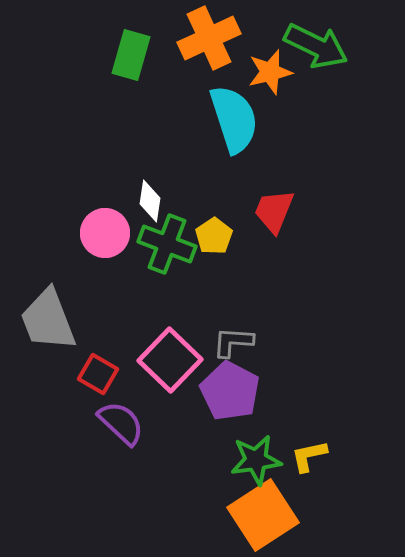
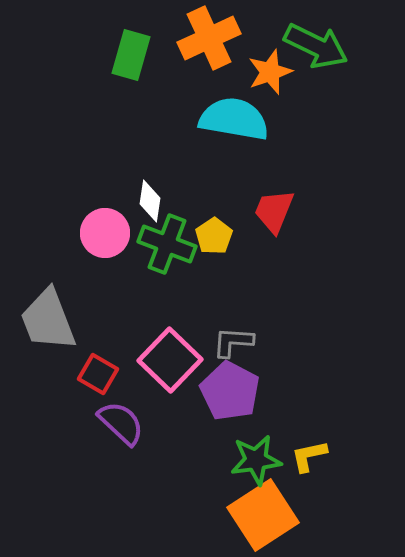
orange star: rotated 6 degrees counterclockwise
cyan semicircle: rotated 62 degrees counterclockwise
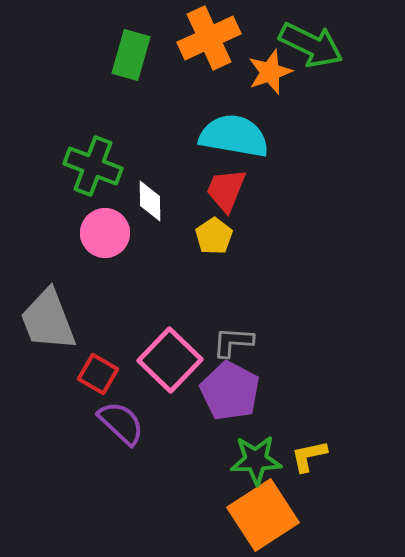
green arrow: moved 5 px left, 1 px up
cyan semicircle: moved 17 px down
white diamond: rotated 9 degrees counterclockwise
red trapezoid: moved 48 px left, 21 px up
green cross: moved 74 px left, 78 px up
green star: rotated 6 degrees clockwise
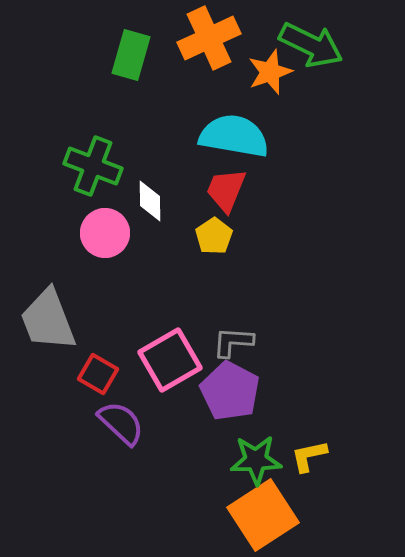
pink square: rotated 16 degrees clockwise
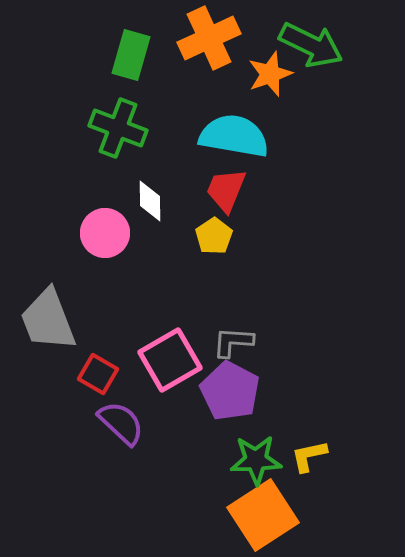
orange star: moved 2 px down
green cross: moved 25 px right, 38 px up
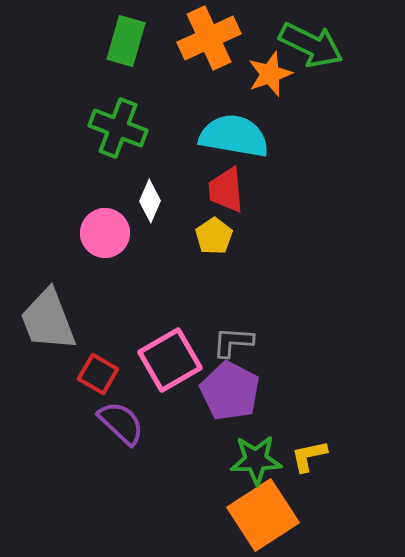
green rectangle: moved 5 px left, 14 px up
red trapezoid: rotated 27 degrees counterclockwise
white diamond: rotated 24 degrees clockwise
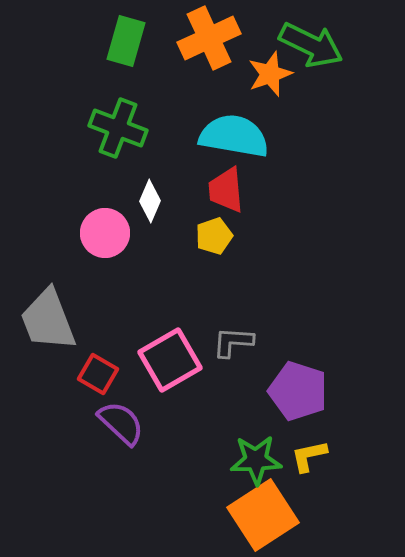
yellow pentagon: rotated 15 degrees clockwise
purple pentagon: moved 68 px right; rotated 10 degrees counterclockwise
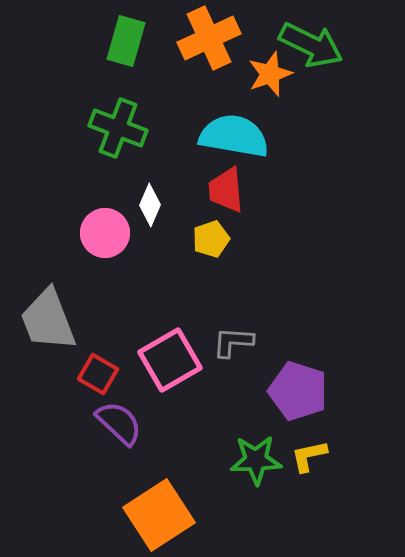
white diamond: moved 4 px down
yellow pentagon: moved 3 px left, 3 px down
purple semicircle: moved 2 px left
orange square: moved 104 px left
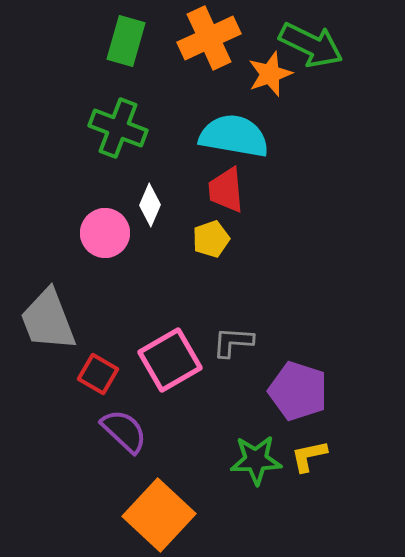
purple semicircle: moved 5 px right, 8 px down
orange square: rotated 14 degrees counterclockwise
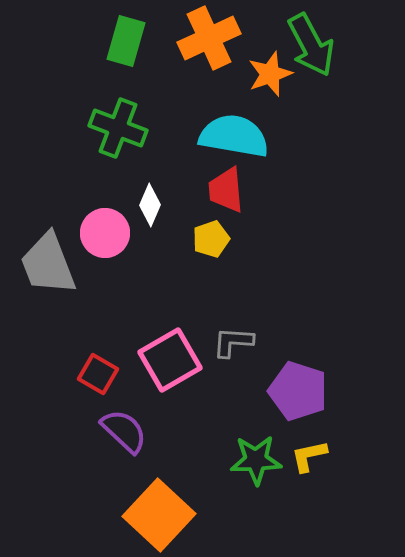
green arrow: rotated 36 degrees clockwise
gray trapezoid: moved 56 px up
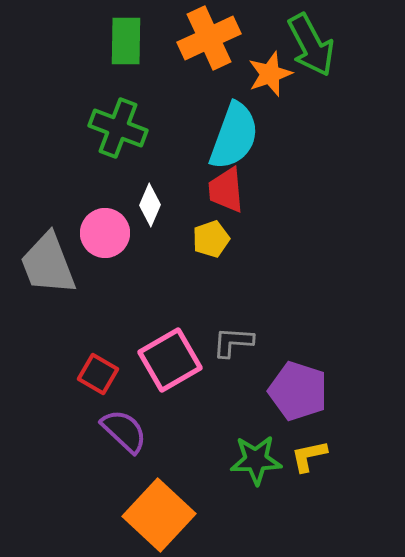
green rectangle: rotated 15 degrees counterclockwise
cyan semicircle: rotated 100 degrees clockwise
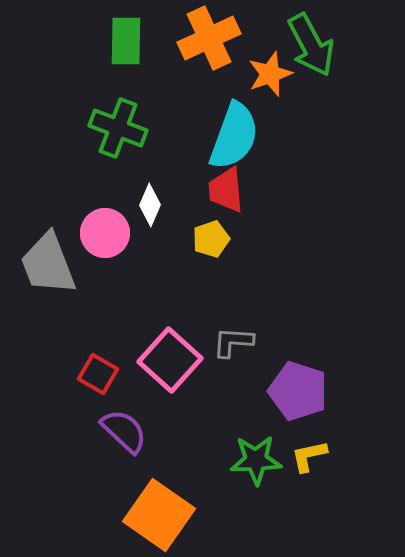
pink square: rotated 18 degrees counterclockwise
orange square: rotated 8 degrees counterclockwise
